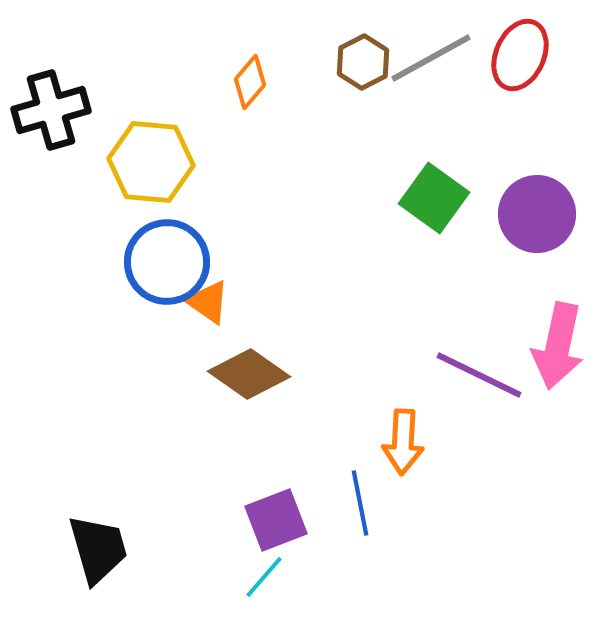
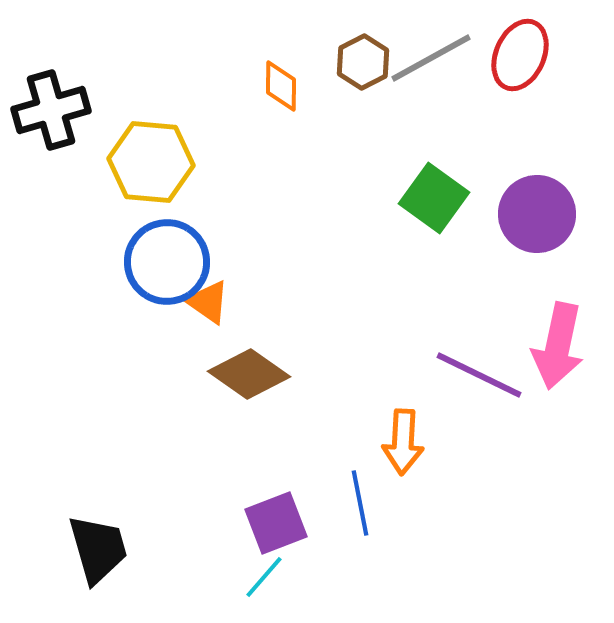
orange diamond: moved 31 px right, 4 px down; rotated 40 degrees counterclockwise
purple square: moved 3 px down
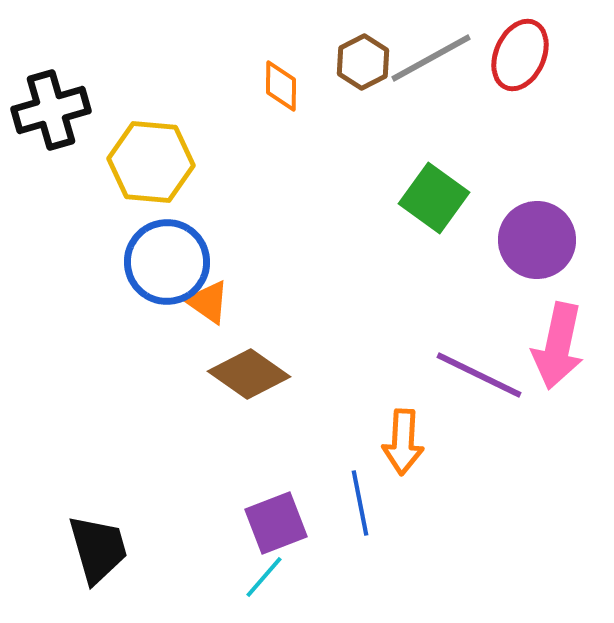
purple circle: moved 26 px down
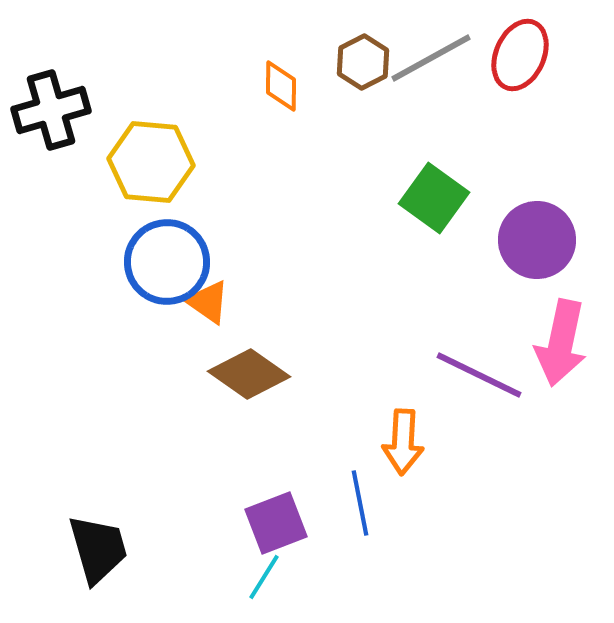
pink arrow: moved 3 px right, 3 px up
cyan line: rotated 9 degrees counterclockwise
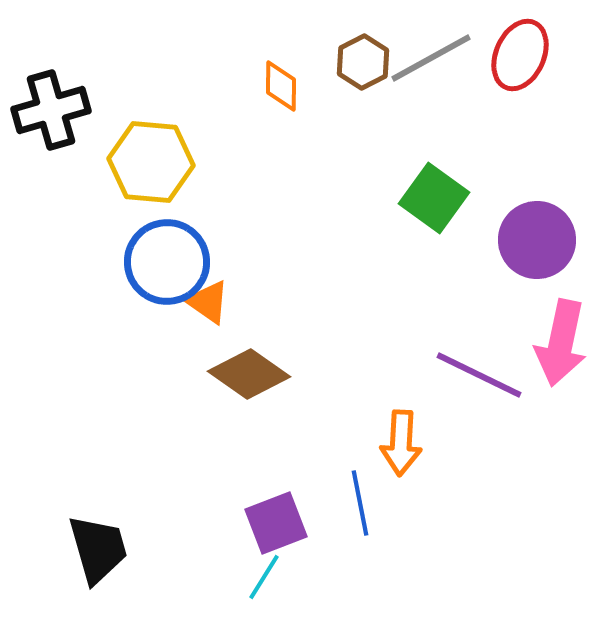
orange arrow: moved 2 px left, 1 px down
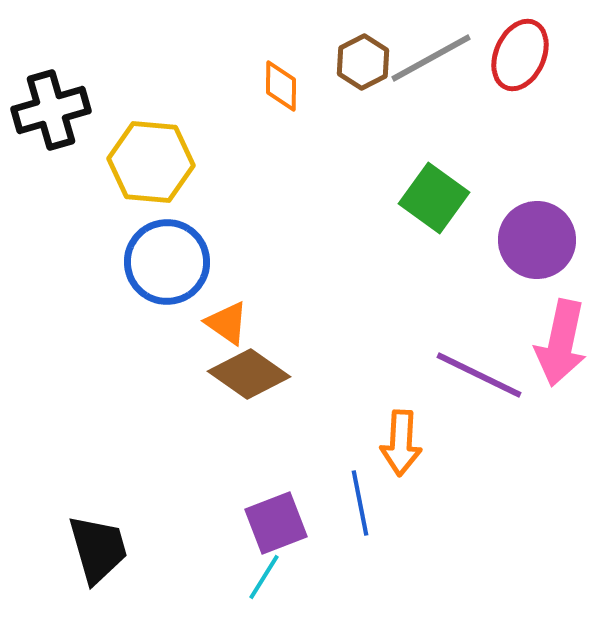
orange triangle: moved 19 px right, 21 px down
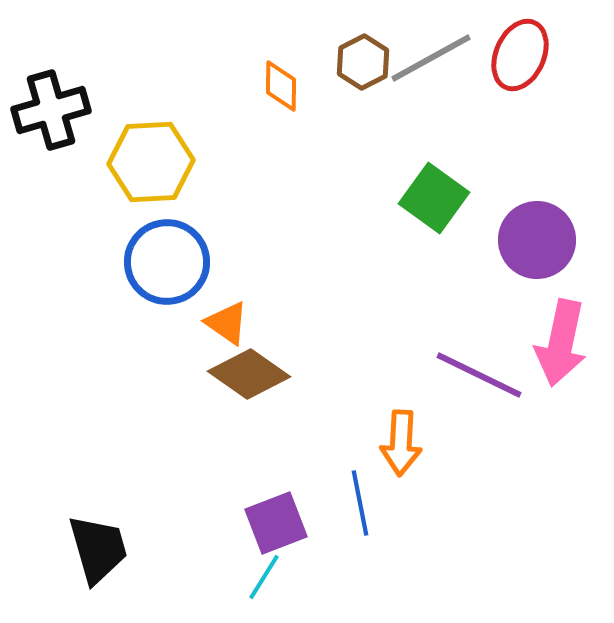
yellow hexagon: rotated 8 degrees counterclockwise
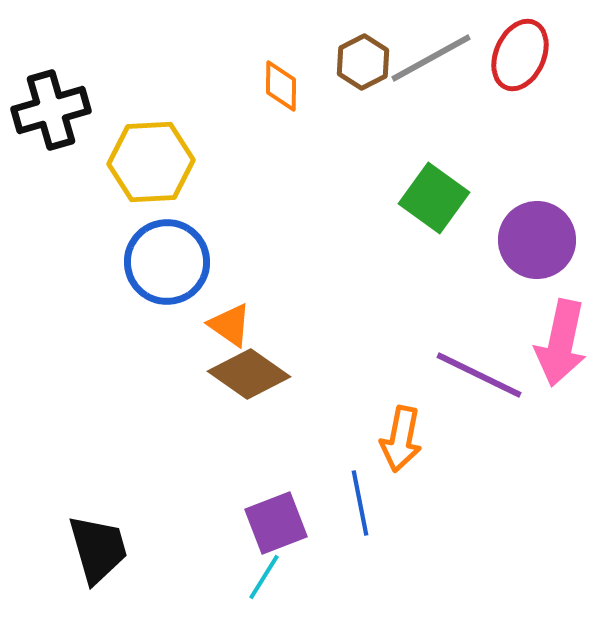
orange triangle: moved 3 px right, 2 px down
orange arrow: moved 4 px up; rotated 8 degrees clockwise
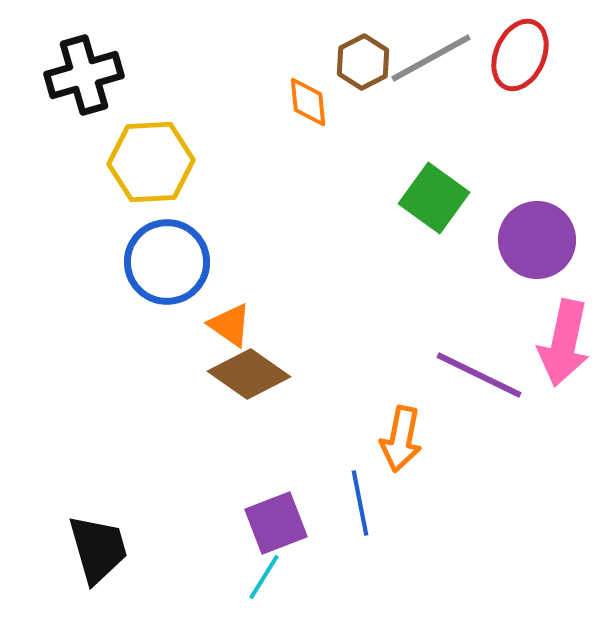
orange diamond: moved 27 px right, 16 px down; rotated 6 degrees counterclockwise
black cross: moved 33 px right, 35 px up
pink arrow: moved 3 px right
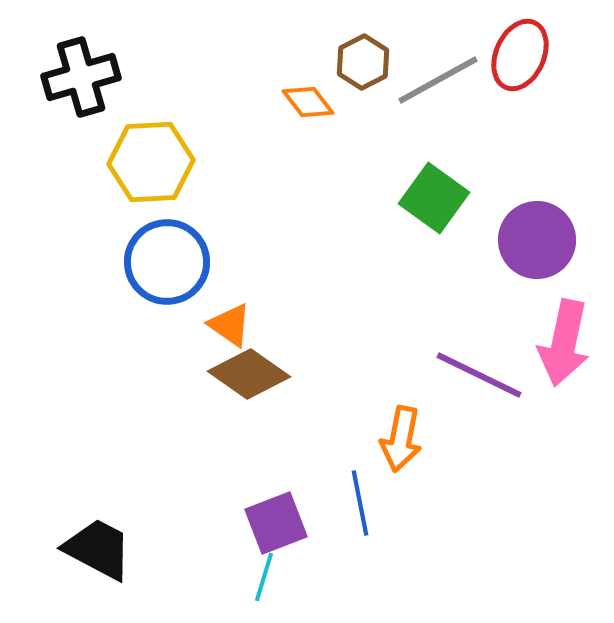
gray line: moved 7 px right, 22 px down
black cross: moved 3 px left, 2 px down
orange diamond: rotated 32 degrees counterclockwise
black trapezoid: rotated 46 degrees counterclockwise
cyan line: rotated 15 degrees counterclockwise
